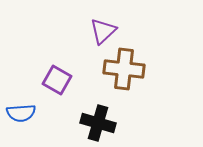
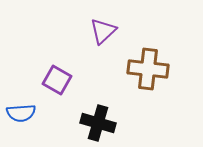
brown cross: moved 24 px right
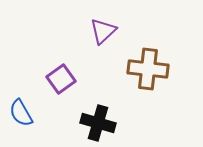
purple square: moved 4 px right, 1 px up; rotated 24 degrees clockwise
blue semicircle: rotated 64 degrees clockwise
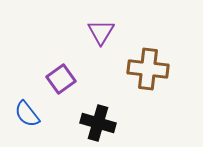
purple triangle: moved 2 px left, 1 px down; rotated 16 degrees counterclockwise
blue semicircle: moved 6 px right, 1 px down; rotated 8 degrees counterclockwise
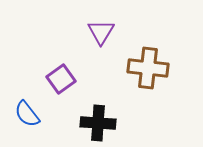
brown cross: moved 1 px up
black cross: rotated 12 degrees counterclockwise
